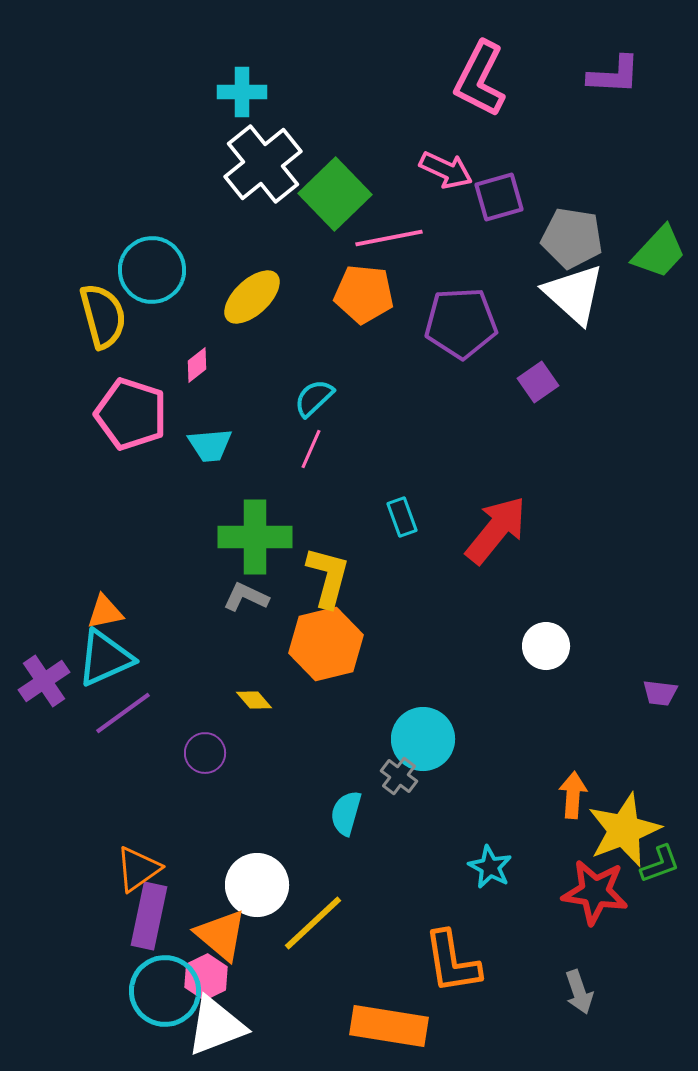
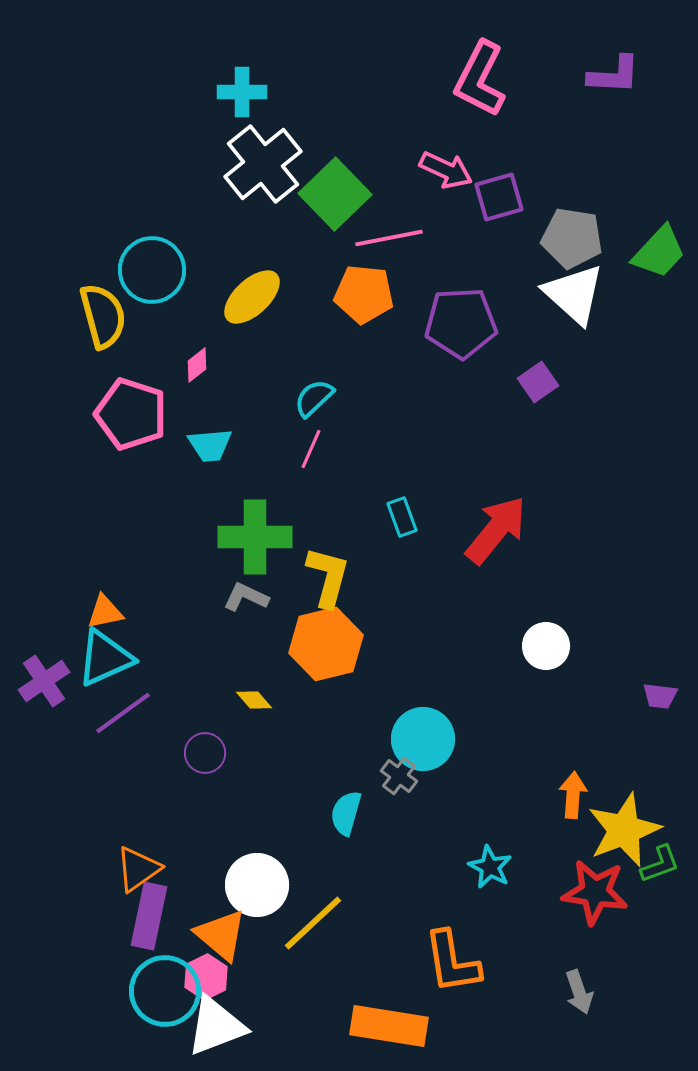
purple trapezoid at (660, 693): moved 3 px down
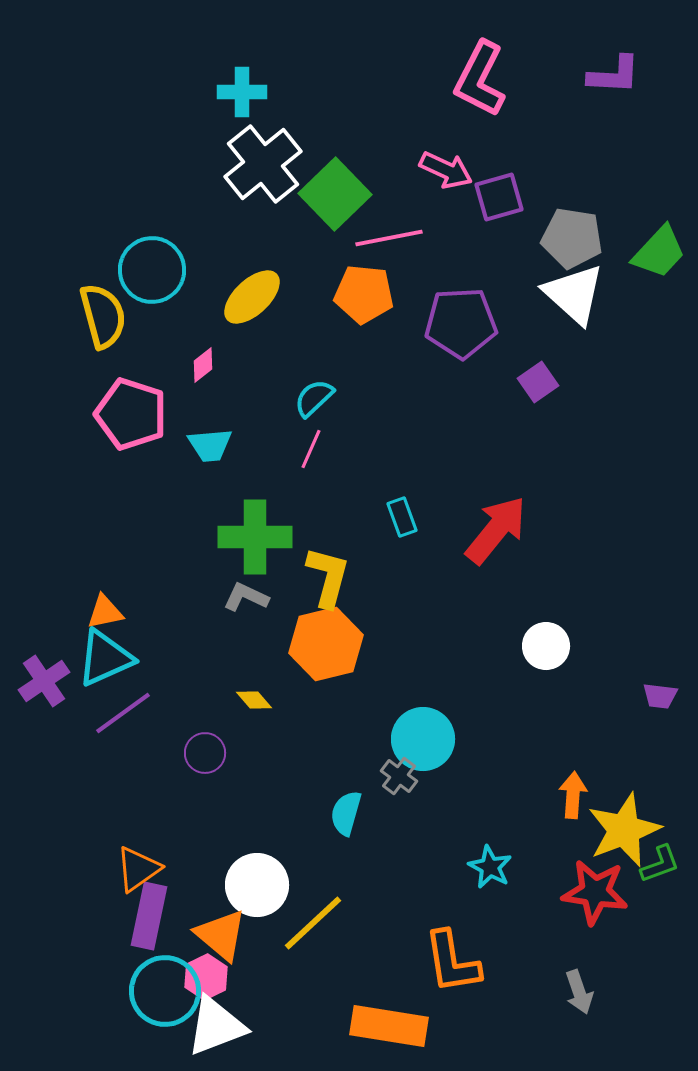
pink diamond at (197, 365): moved 6 px right
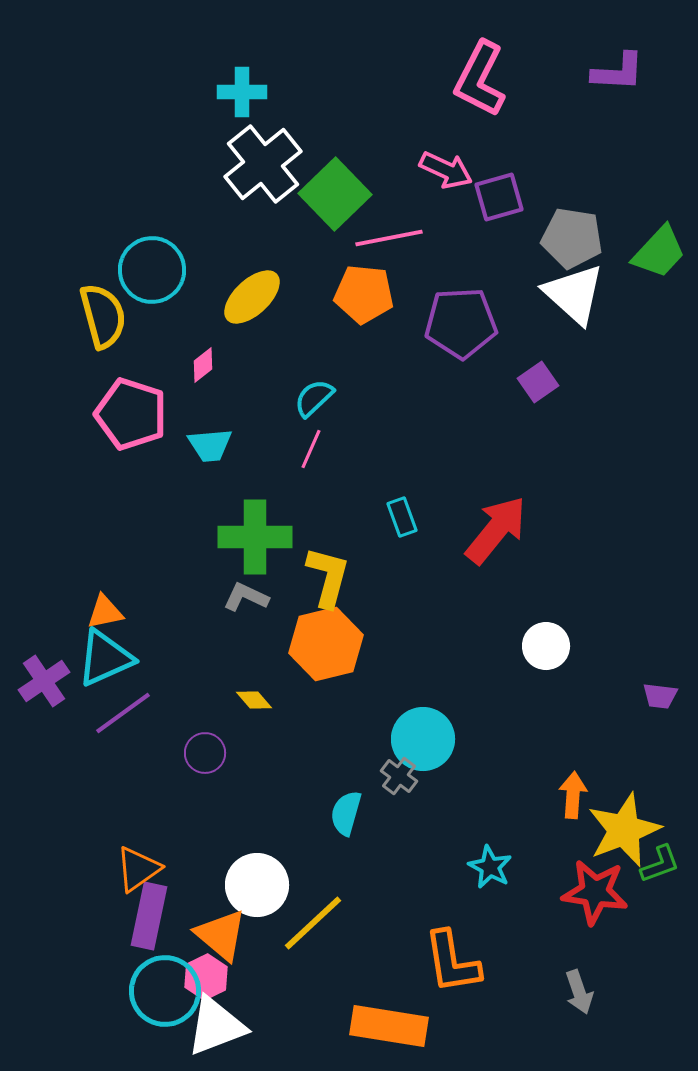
purple L-shape at (614, 75): moved 4 px right, 3 px up
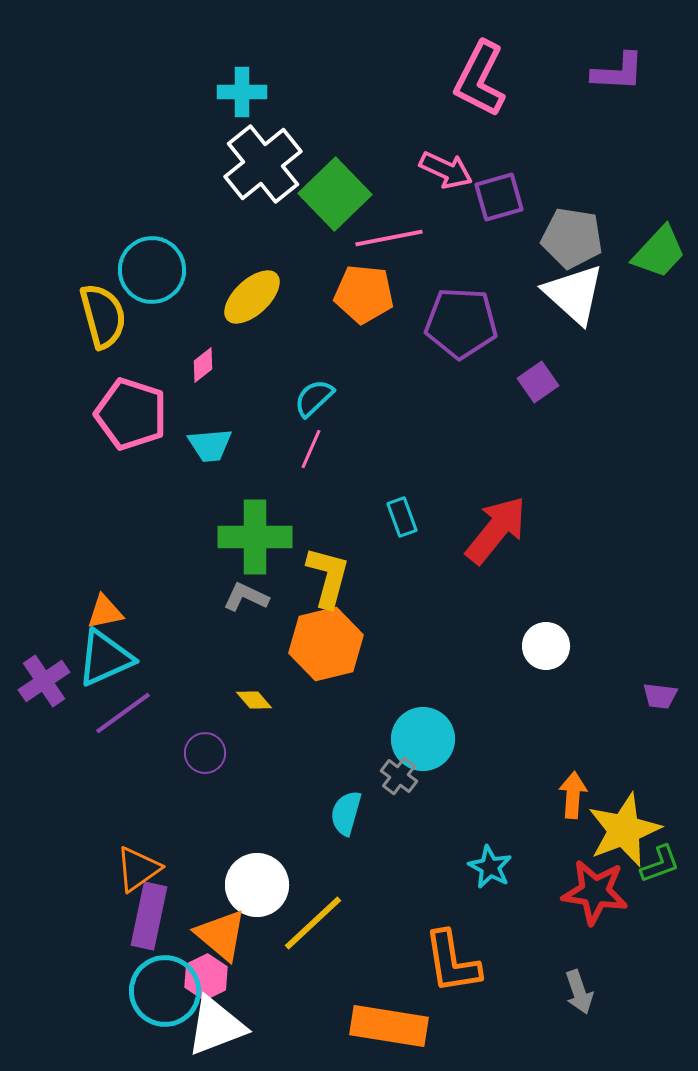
purple pentagon at (461, 323): rotated 6 degrees clockwise
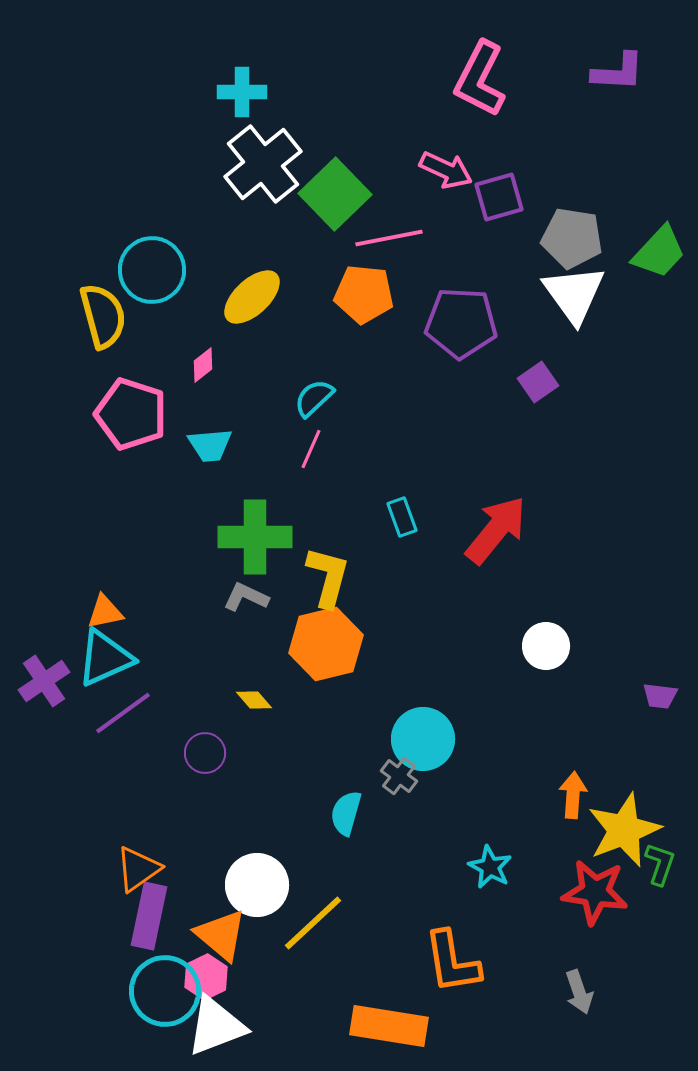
white triangle at (574, 294): rotated 12 degrees clockwise
green L-shape at (660, 864): rotated 51 degrees counterclockwise
